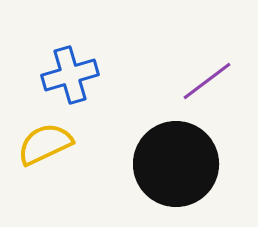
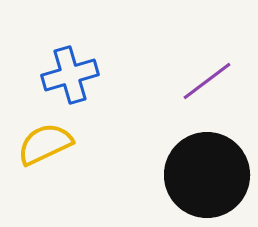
black circle: moved 31 px right, 11 px down
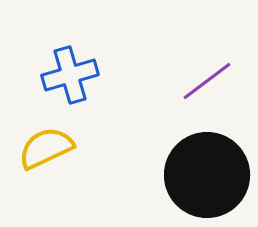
yellow semicircle: moved 1 px right, 4 px down
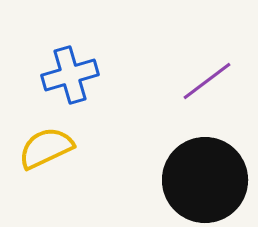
black circle: moved 2 px left, 5 px down
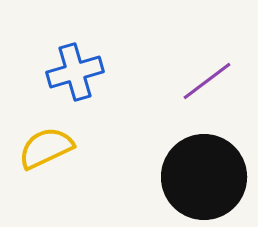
blue cross: moved 5 px right, 3 px up
black circle: moved 1 px left, 3 px up
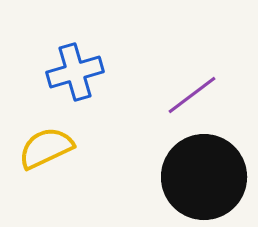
purple line: moved 15 px left, 14 px down
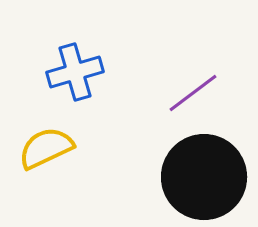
purple line: moved 1 px right, 2 px up
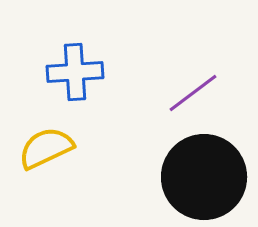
blue cross: rotated 12 degrees clockwise
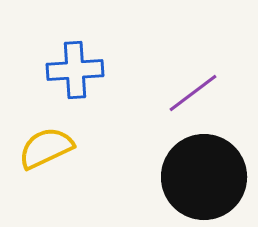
blue cross: moved 2 px up
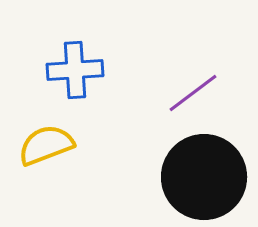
yellow semicircle: moved 3 px up; rotated 4 degrees clockwise
